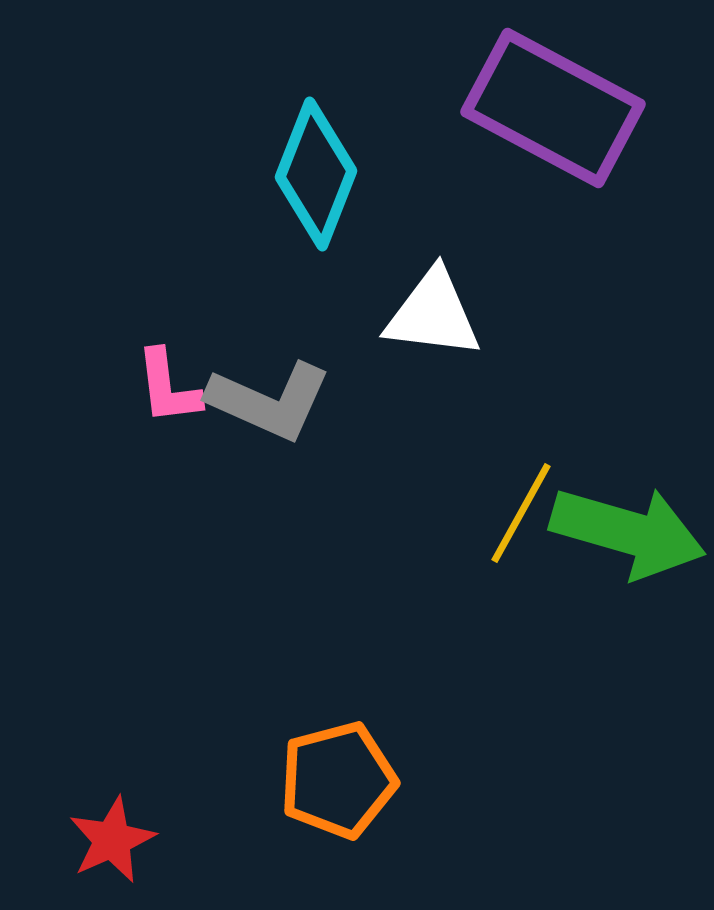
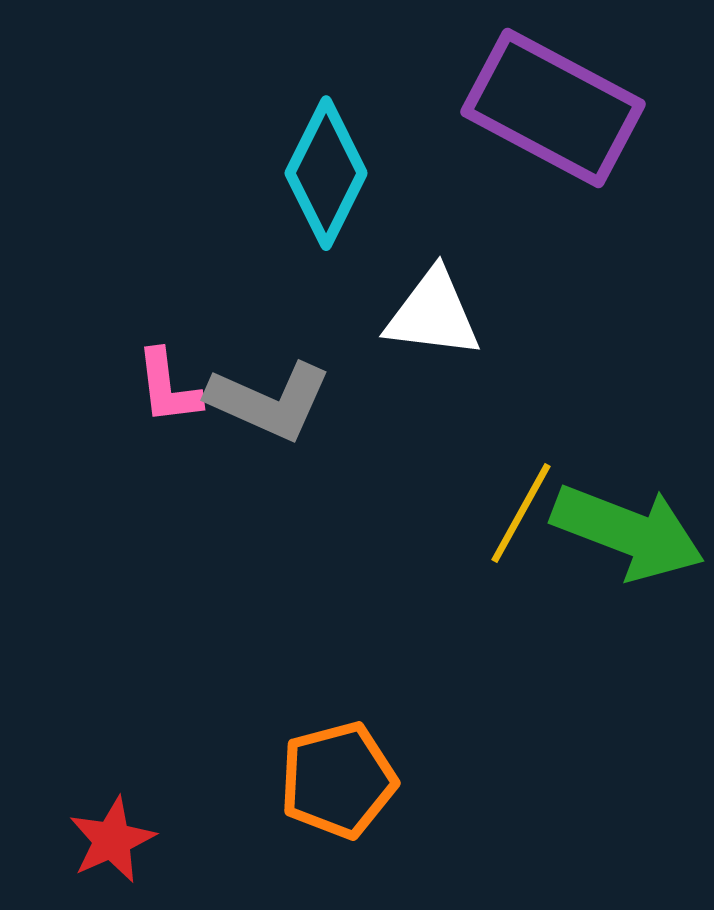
cyan diamond: moved 10 px right, 1 px up; rotated 5 degrees clockwise
green arrow: rotated 5 degrees clockwise
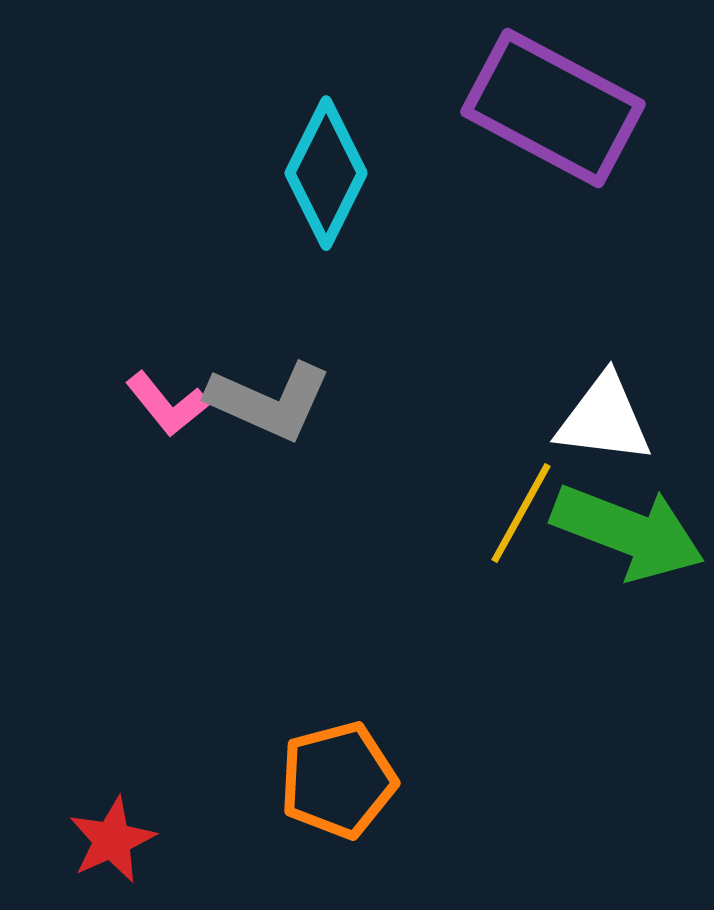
white triangle: moved 171 px right, 105 px down
pink L-shape: moved 1 px left, 17 px down; rotated 32 degrees counterclockwise
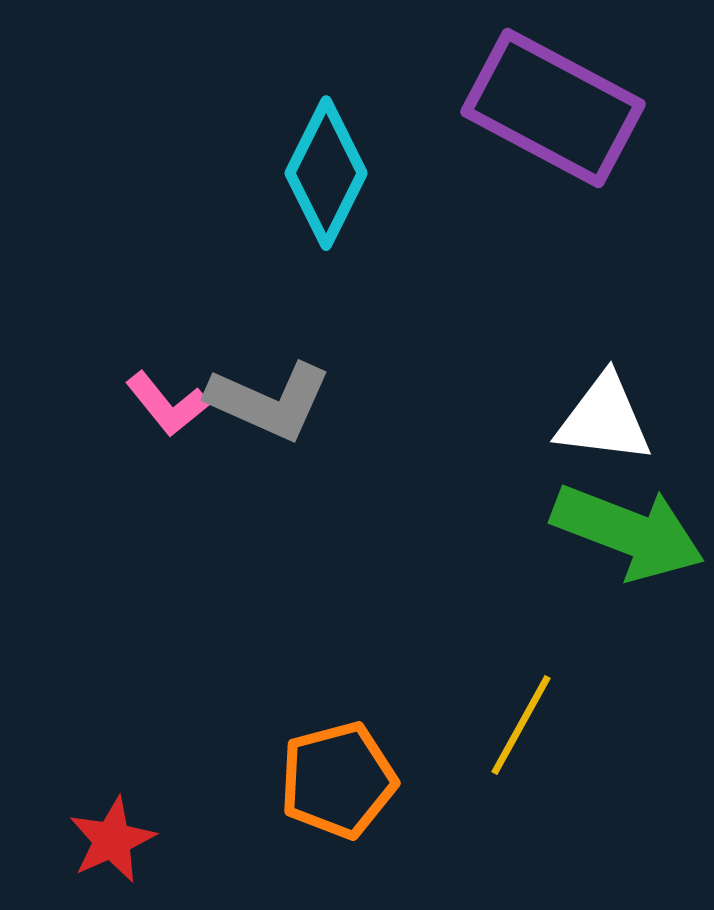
yellow line: moved 212 px down
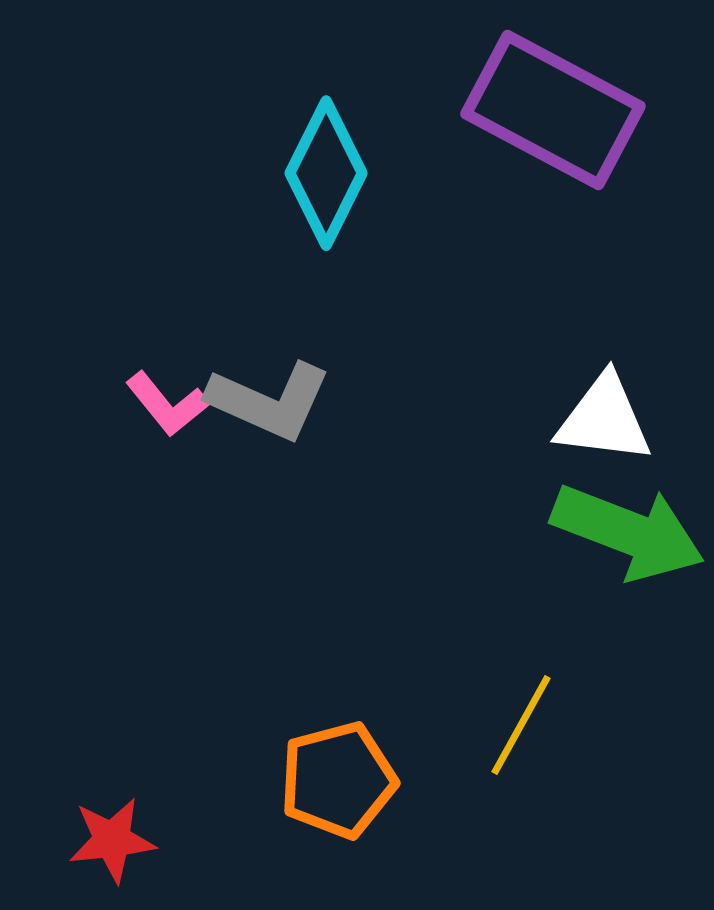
purple rectangle: moved 2 px down
red star: rotated 18 degrees clockwise
